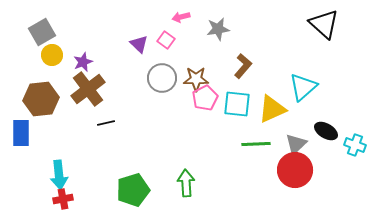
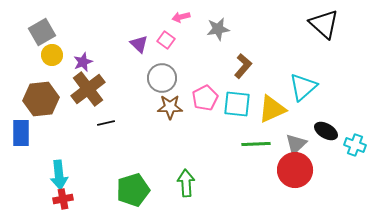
brown star: moved 26 px left, 28 px down
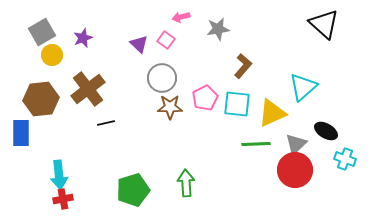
purple star: moved 24 px up
yellow triangle: moved 4 px down
cyan cross: moved 10 px left, 14 px down
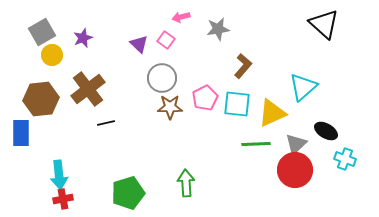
green pentagon: moved 5 px left, 3 px down
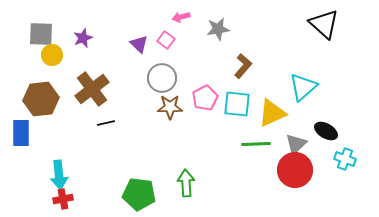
gray square: moved 1 px left, 2 px down; rotated 32 degrees clockwise
brown cross: moved 4 px right
green pentagon: moved 11 px right, 1 px down; rotated 24 degrees clockwise
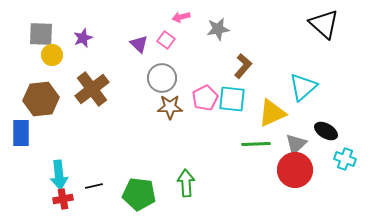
cyan square: moved 5 px left, 5 px up
black line: moved 12 px left, 63 px down
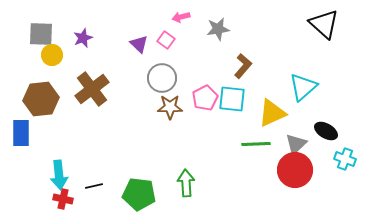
red cross: rotated 24 degrees clockwise
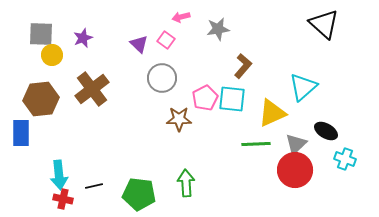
brown star: moved 9 px right, 12 px down
